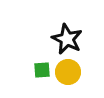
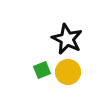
green square: rotated 18 degrees counterclockwise
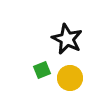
yellow circle: moved 2 px right, 6 px down
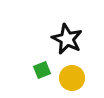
yellow circle: moved 2 px right
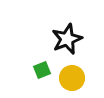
black star: rotated 24 degrees clockwise
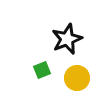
yellow circle: moved 5 px right
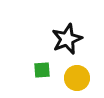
green square: rotated 18 degrees clockwise
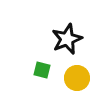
green square: rotated 18 degrees clockwise
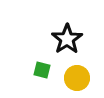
black star: rotated 12 degrees counterclockwise
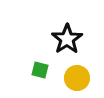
green square: moved 2 px left
